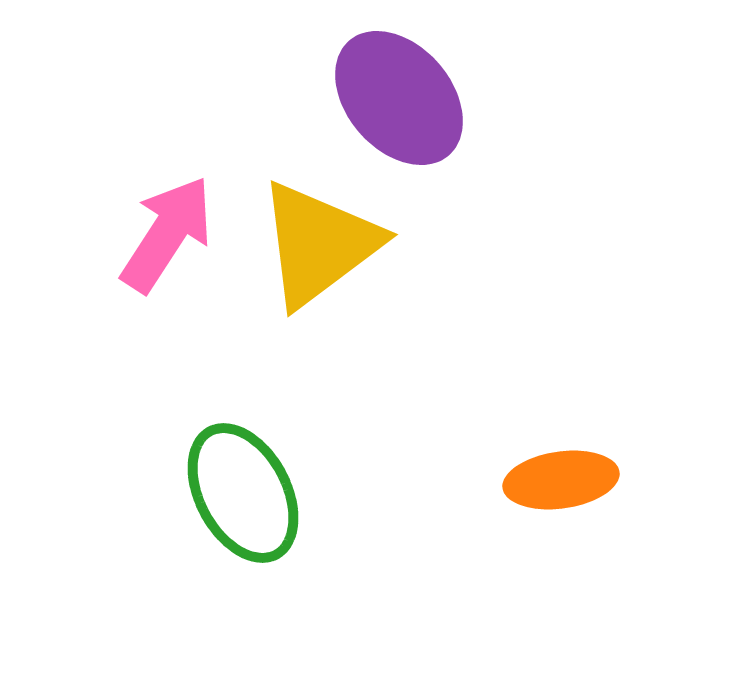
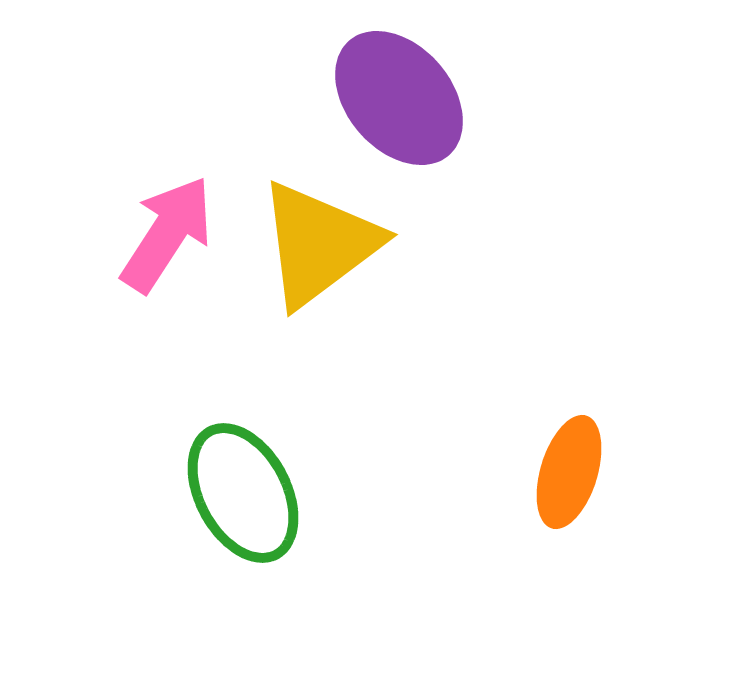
orange ellipse: moved 8 px right, 8 px up; rotated 65 degrees counterclockwise
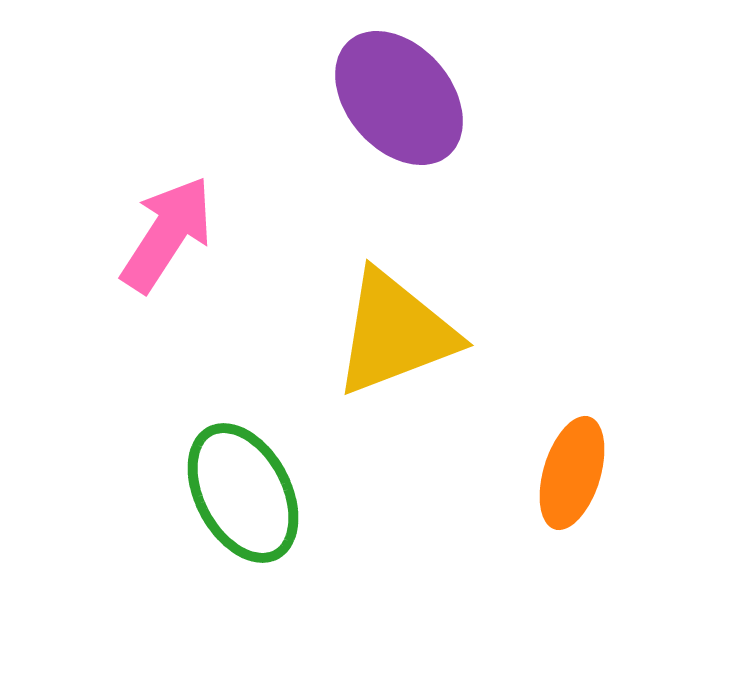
yellow triangle: moved 76 px right, 89 px down; rotated 16 degrees clockwise
orange ellipse: moved 3 px right, 1 px down
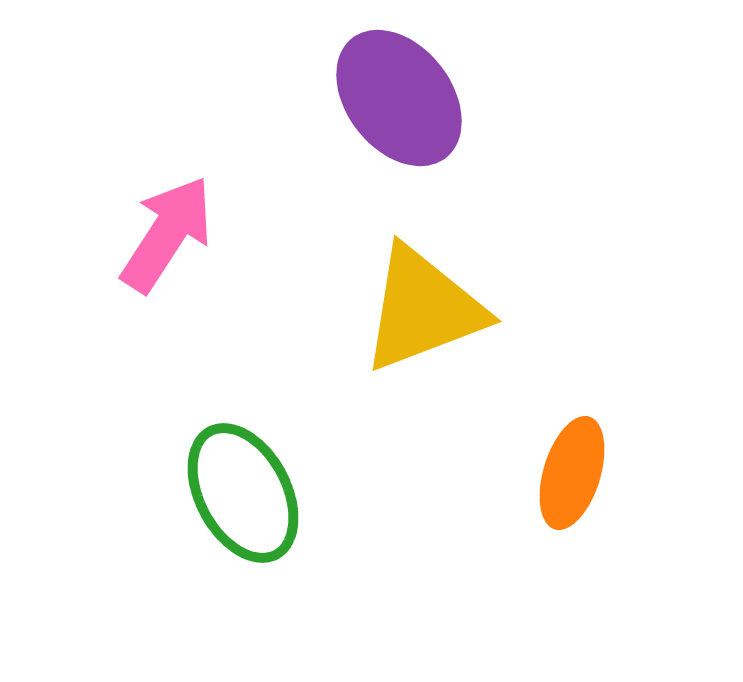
purple ellipse: rotated 3 degrees clockwise
yellow triangle: moved 28 px right, 24 px up
